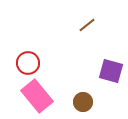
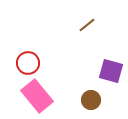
brown circle: moved 8 px right, 2 px up
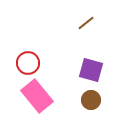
brown line: moved 1 px left, 2 px up
purple square: moved 20 px left, 1 px up
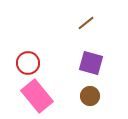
purple square: moved 7 px up
brown circle: moved 1 px left, 4 px up
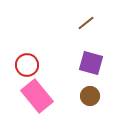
red circle: moved 1 px left, 2 px down
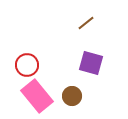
brown circle: moved 18 px left
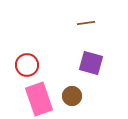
brown line: rotated 30 degrees clockwise
pink rectangle: moved 2 px right, 3 px down; rotated 20 degrees clockwise
